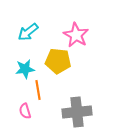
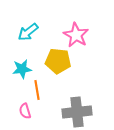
cyan star: moved 3 px left
orange line: moved 1 px left
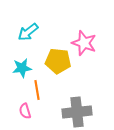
pink star: moved 8 px right, 8 px down; rotated 10 degrees counterclockwise
cyan star: moved 1 px up
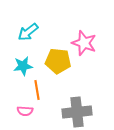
cyan star: moved 1 px right, 2 px up
pink semicircle: rotated 70 degrees counterclockwise
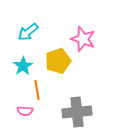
pink star: moved 1 px left, 4 px up
yellow pentagon: rotated 25 degrees counterclockwise
cyan star: rotated 24 degrees counterclockwise
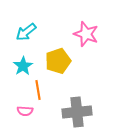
cyan arrow: moved 2 px left
pink star: moved 3 px right, 5 px up
orange line: moved 1 px right
